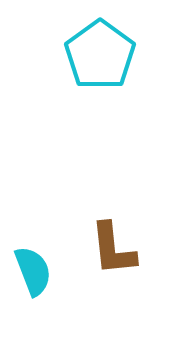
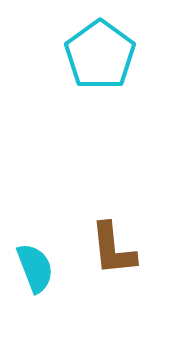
cyan semicircle: moved 2 px right, 3 px up
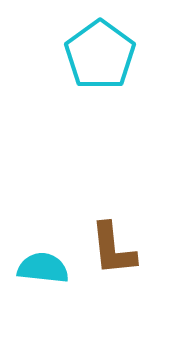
cyan semicircle: moved 8 px right; rotated 63 degrees counterclockwise
